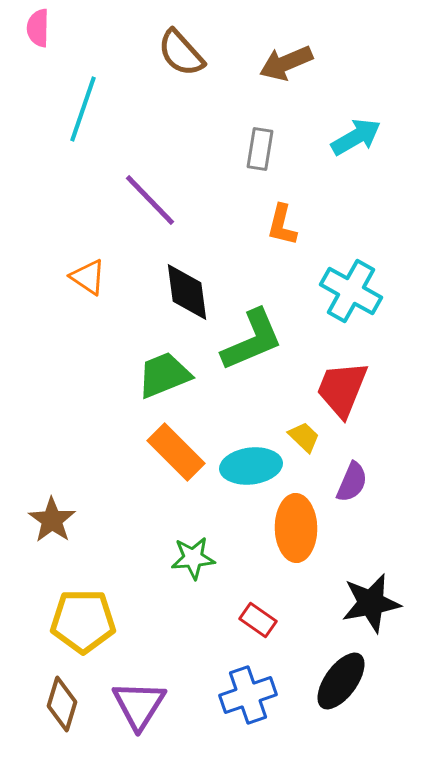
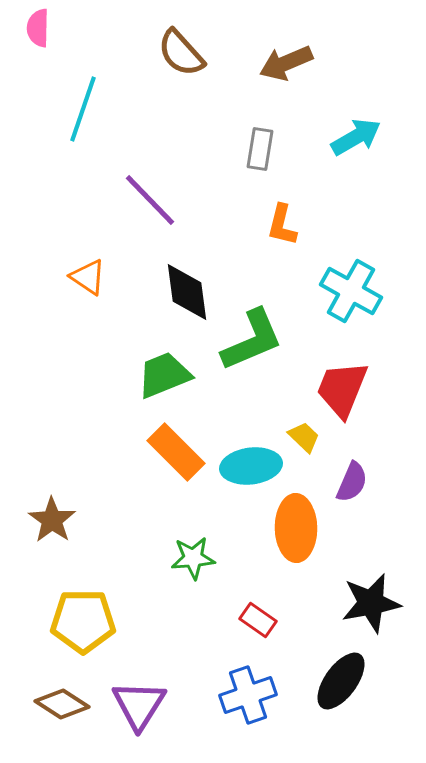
brown diamond: rotated 74 degrees counterclockwise
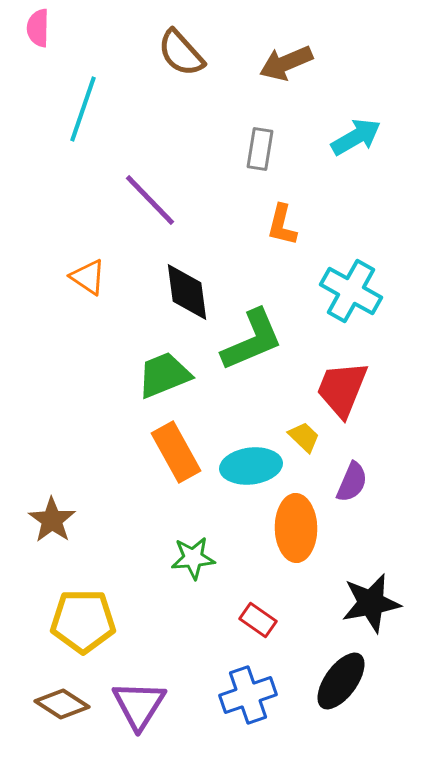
orange rectangle: rotated 16 degrees clockwise
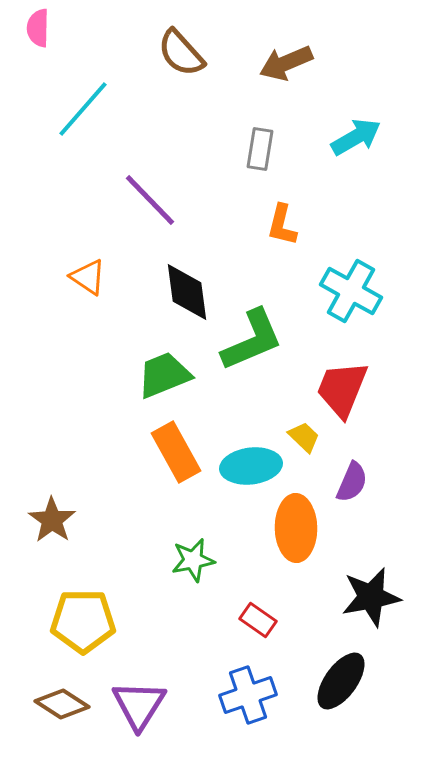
cyan line: rotated 22 degrees clockwise
green star: moved 2 px down; rotated 6 degrees counterclockwise
black star: moved 6 px up
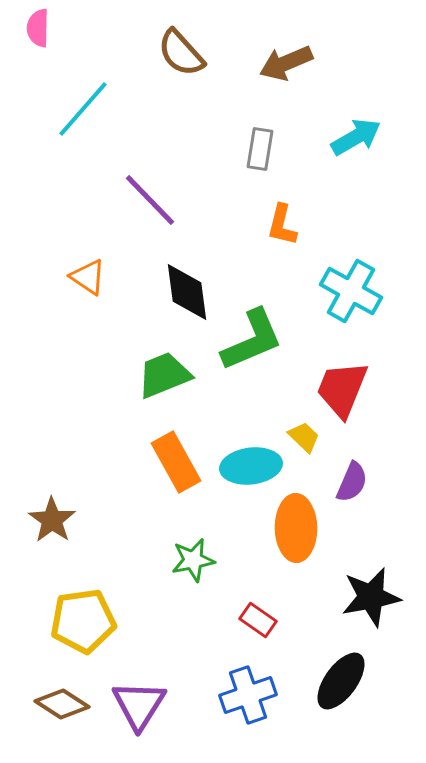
orange rectangle: moved 10 px down
yellow pentagon: rotated 8 degrees counterclockwise
